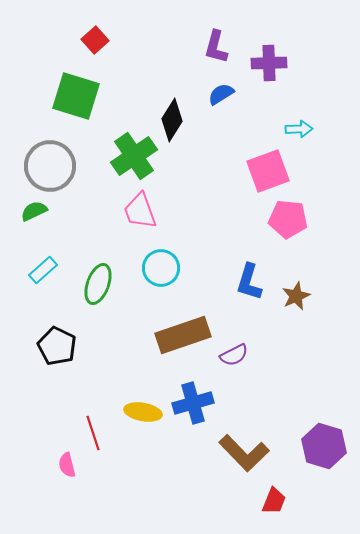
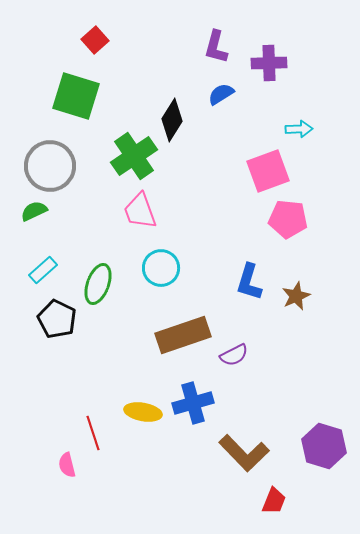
black pentagon: moved 27 px up
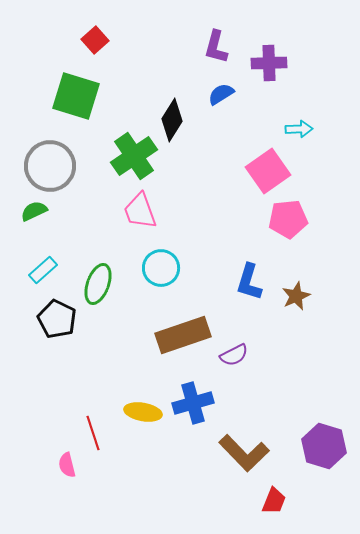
pink square: rotated 15 degrees counterclockwise
pink pentagon: rotated 12 degrees counterclockwise
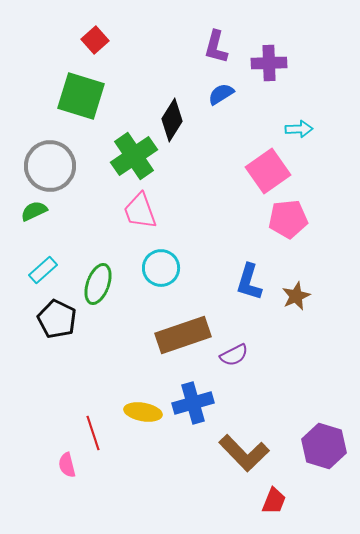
green square: moved 5 px right
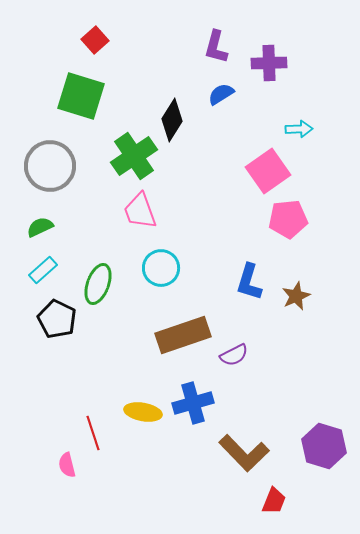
green semicircle: moved 6 px right, 16 px down
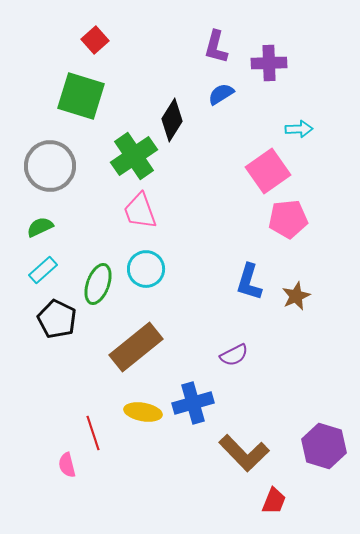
cyan circle: moved 15 px left, 1 px down
brown rectangle: moved 47 px left, 12 px down; rotated 20 degrees counterclockwise
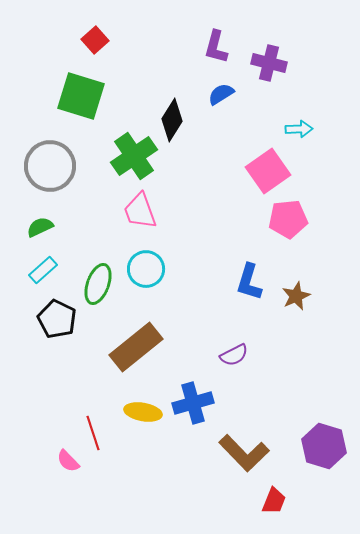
purple cross: rotated 16 degrees clockwise
pink semicircle: moved 1 px right, 4 px up; rotated 30 degrees counterclockwise
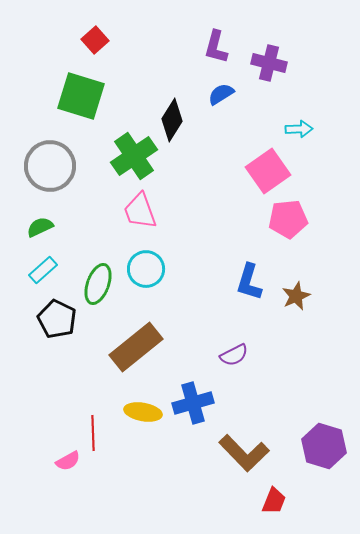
red line: rotated 16 degrees clockwise
pink semicircle: rotated 75 degrees counterclockwise
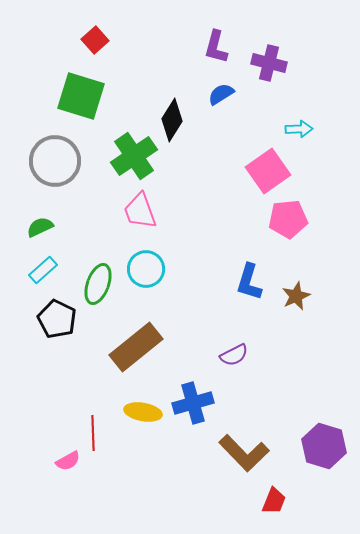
gray circle: moved 5 px right, 5 px up
